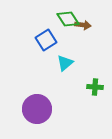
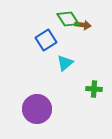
green cross: moved 1 px left, 2 px down
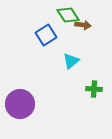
green diamond: moved 4 px up
blue square: moved 5 px up
cyan triangle: moved 6 px right, 2 px up
purple circle: moved 17 px left, 5 px up
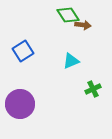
blue square: moved 23 px left, 16 px down
cyan triangle: rotated 18 degrees clockwise
green cross: moved 1 px left; rotated 28 degrees counterclockwise
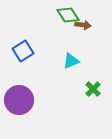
green cross: rotated 21 degrees counterclockwise
purple circle: moved 1 px left, 4 px up
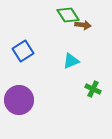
green cross: rotated 21 degrees counterclockwise
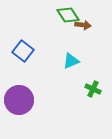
blue square: rotated 20 degrees counterclockwise
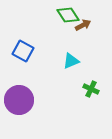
brown arrow: rotated 35 degrees counterclockwise
blue square: rotated 10 degrees counterclockwise
green cross: moved 2 px left
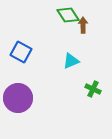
brown arrow: rotated 63 degrees counterclockwise
blue square: moved 2 px left, 1 px down
green cross: moved 2 px right
purple circle: moved 1 px left, 2 px up
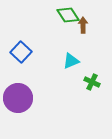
blue square: rotated 15 degrees clockwise
green cross: moved 1 px left, 7 px up
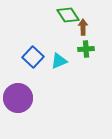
brown arrow: moved 2 px down
blue square: moved 12 px right, 5 px down
cyan triangle: moved 12 px left
green cross: moved 6 px left, 33 px up; rotated 28 degrees counterclockwise
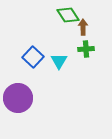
cyan triangle: rotated 36 degrees counterclockwise
